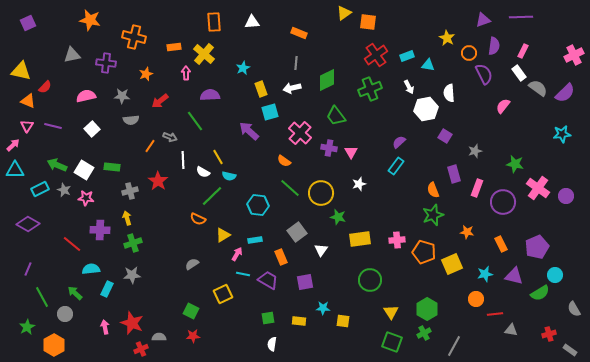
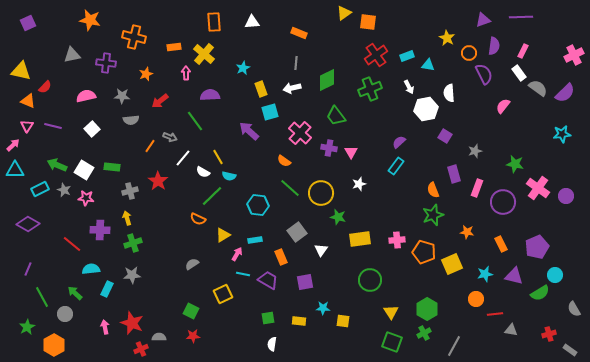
white line at (183, 160): moved 2 px up; rotated 42 degrees clockwise
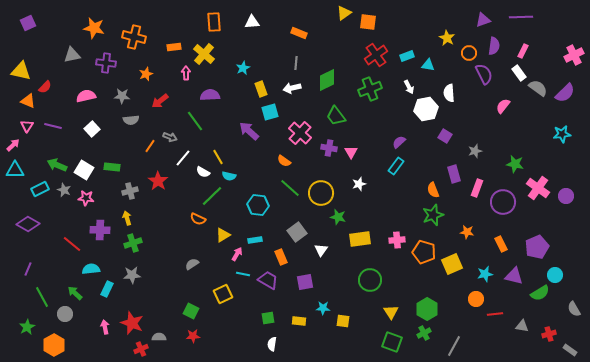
orange star at (90, 20): moved 4 px right, 8 px down
gray triangle at (511, 330): moved 11 px right, 4 px up
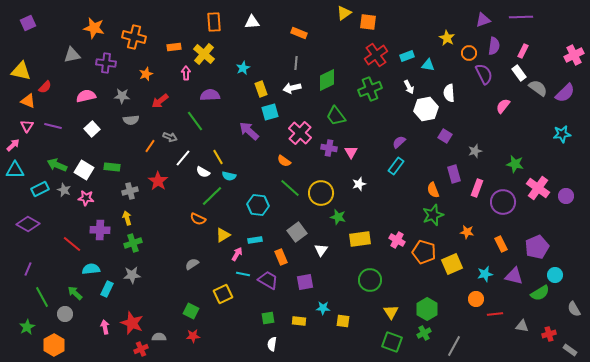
pink cross at (397, 240): rotated 35 degrees clockwise
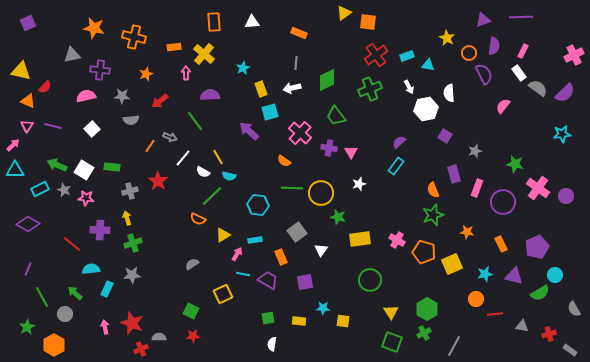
purple cross at (106, 63): moved 6 px left, 7 px down
green line at (290, 188): moved 2 px right; rotated 40 degrees counterclockwise
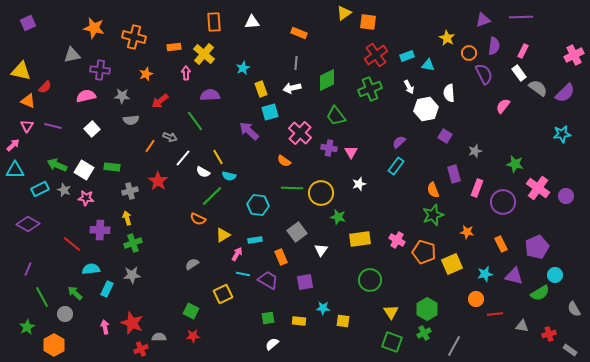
white semicircle at (272, 344): rotated 40 degrees clockwise
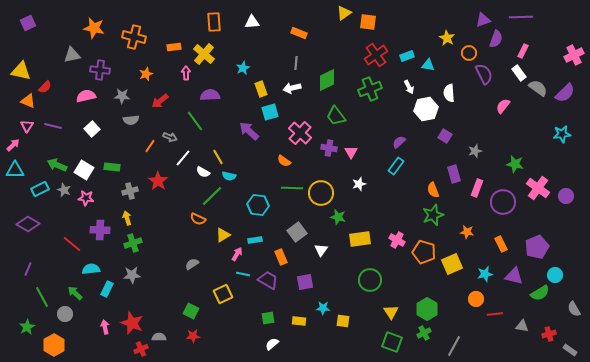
purple semicircle at (494, 46): moved 2 px right, 7 px up; rotated 12 degrees clockwise
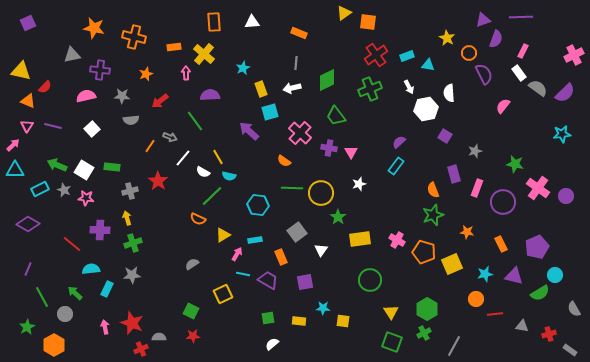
green star at (338, 217): rotated 21 degrees clockwise
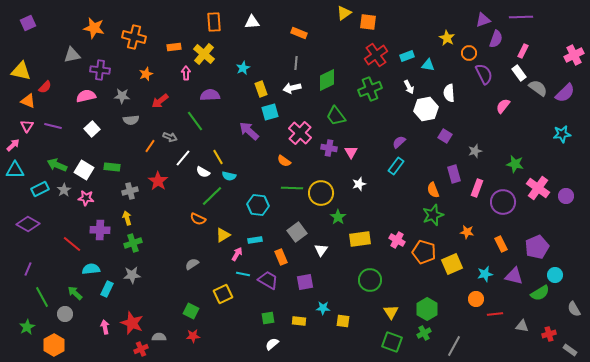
gray star at (64, 190): rotated 16 degrees clockwise
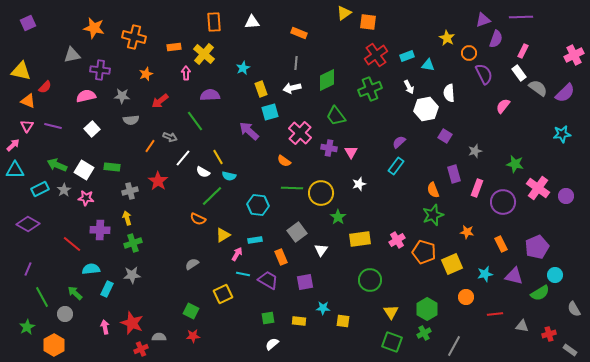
pink cross at (397, 240): rotated 28 degrees clockwise
orange circle at (476, 299): moved 10 px left, 2 px up
